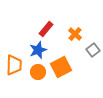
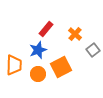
orange circle: moved 2 px down
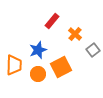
red rectangle: moved 6 px right, 8 px up
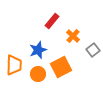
orange cross: moved 2 px left, 2 px down
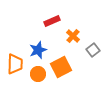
red rectangle: rotated 28 degrees clockwise
orange trapezoid: moved 1 px right, 1 px up
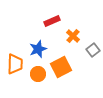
blue star: moved 1 px up
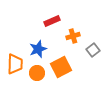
orange cross: rotated 32 degrees clockwise
orange circle: moved 1 px left, 1 px up
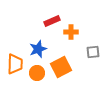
orange cross: moved 2 px left, 4 px up; rotated 16 degrees clockwise
gray square: moved 2 px down; rotated 32 degrees clockwise
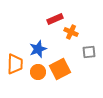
red rectangle: moved 3 px right, 2 px up
orange cross: rotated 24 degrees clockwise
gray square: moved 4 px left
orange square: moved 1 px left, 2 px down
orange circle: moved 1 px right, 1 px up
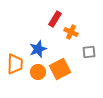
red rectangle: rotated 35 degrees counterclockwise
